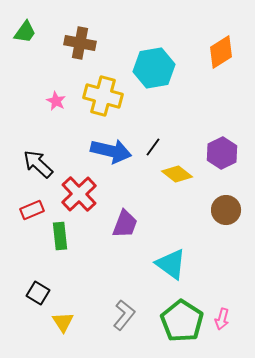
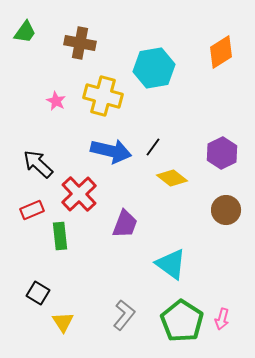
yellow diamond: moved 5 px left, 4 px down
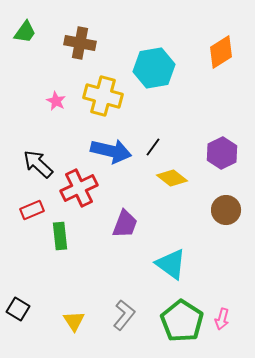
red cross: moved 6 px up; rotated 18 degrees clockwise
black square: moved 20 px left, 16 px down
yellow triangle: moved 11 px right, 1 px up
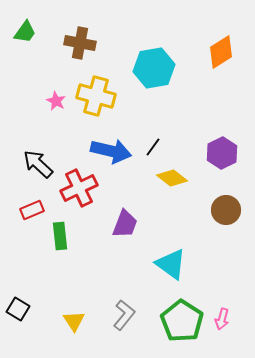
yellow cross: moved 7 px left
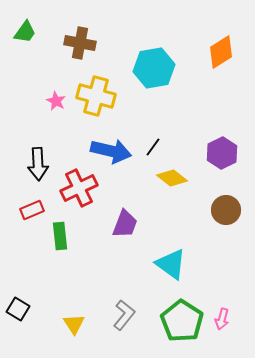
black arrow: rotated 136 degrees counterclockwise
yellow triangle: moved 3 px down
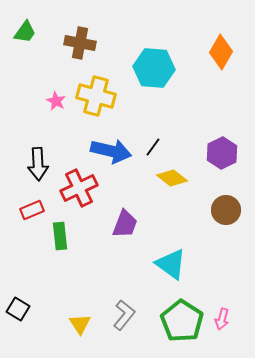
orange diamond: rotated 28 degrees counterclockwise
cyan hexagon: rotated 15 degrees clockwise
yellow triangle: moved 6 px right
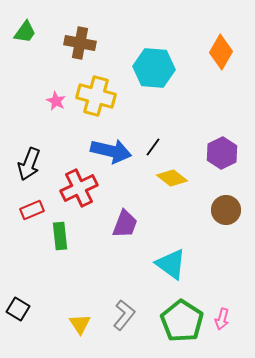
black arrow: moved 9 px left; rotated 24 degrees clockwise
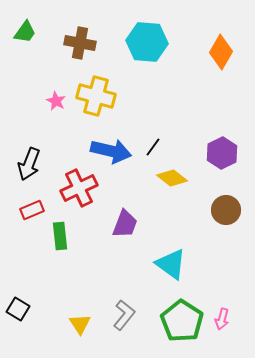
cyan hexagon: moved 7 px left, 26 px up
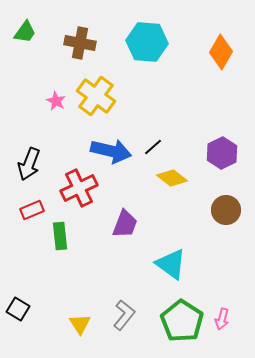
yellow cross: rotated 21 degrees clockwise
black line: rotated 12 degrees clockwise
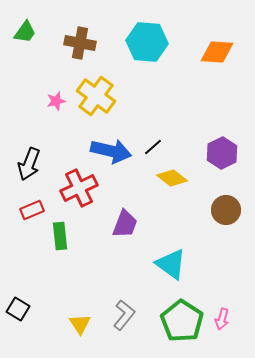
orange diamond: moved 4 px left; rotated 64 degrees clockwise
pink star: rotated 30 degrees clockwise
